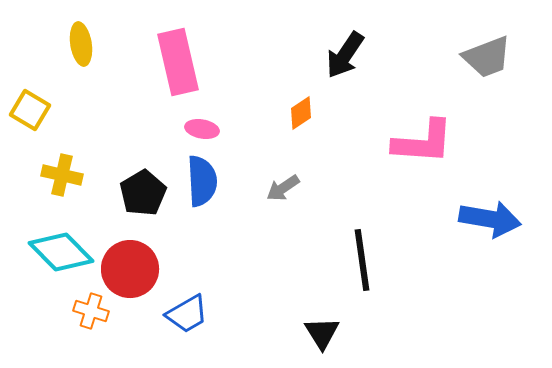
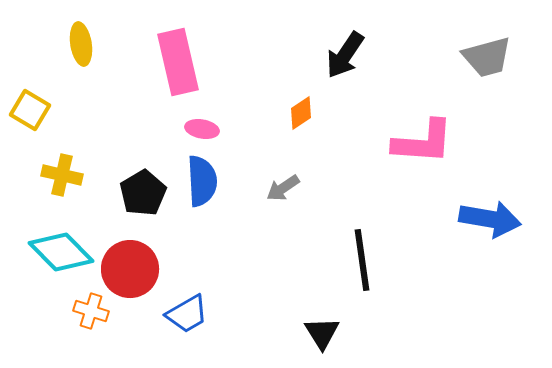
gray trapezoid: rotated 6 degrees clockwise
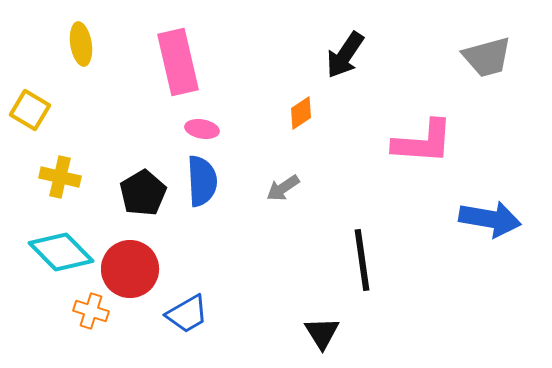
yellow cross: moved 2 px left, 2 px down
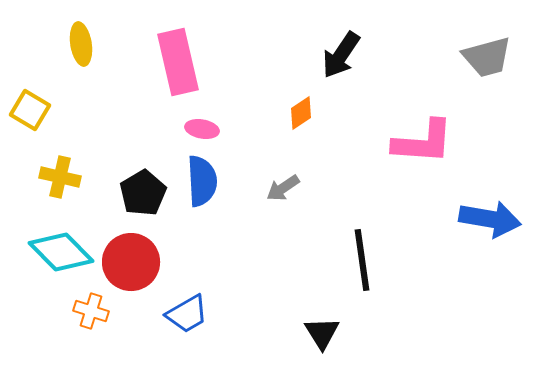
black arrow: moved 4 px left
red circle: moved 1 px right, 7 px up
